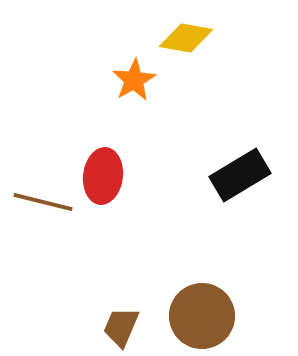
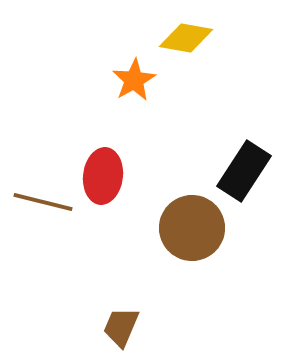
black rectangle: moved 4 px right, 4 px up; rotated 26 degrees counterclockwise
brown circle: moved 10 px left, 88 px up
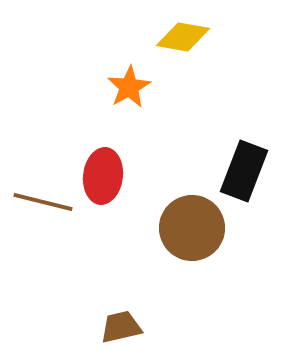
yellow diamond: moved 3 px left, 1 px up
orange star: moved 5 px left, 7 px down
black rectangle: rotated 12 degrees counterclockwise
brown trapezoid: rotated 54 degrees clockwise
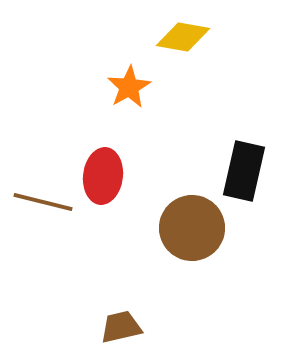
black rectangle: rotated 8 degrees counterclockwise
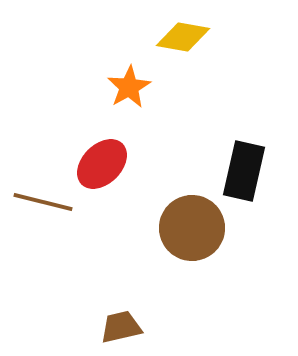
red ellipse: moved 1 px left, 12 px up; rotated 38 degrees clockwise
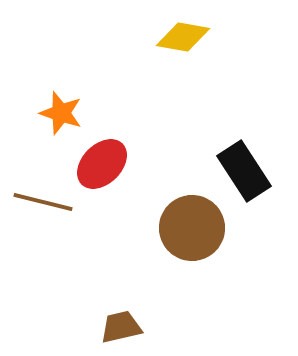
orange star: moved 68 px left, 26 px down; rotated 24 degrees counterclockwise
black rectangle: rotated 46 degrees counterclockwise
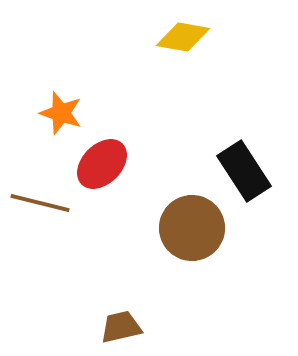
brown line: moved 3 px left, 1 px down
